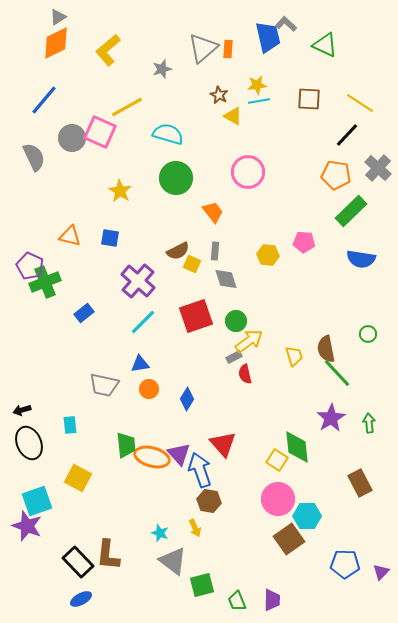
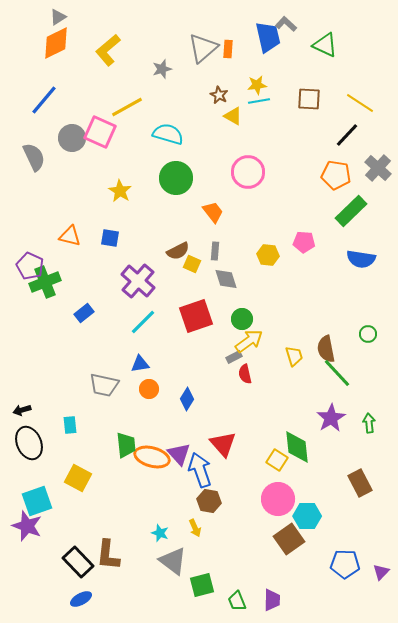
green circle at (236, 321): moved 6 px right, 2 px up
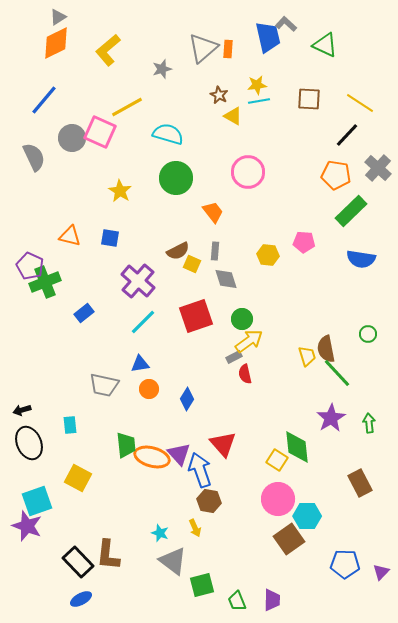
yellow trapezoid at (294, 356): moved 13 px right
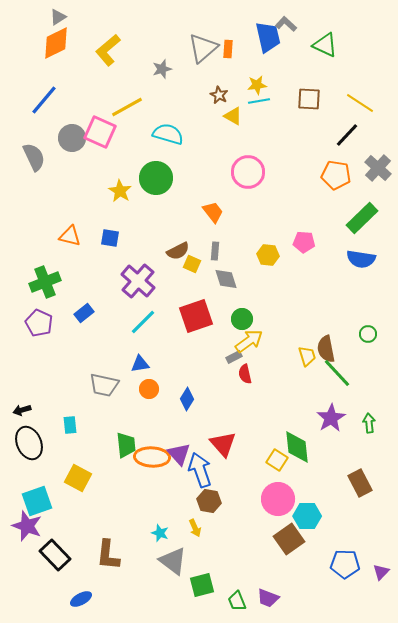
green circle at (176, 178): moved 20 px left
green rectangle at (351, 211): moved 11 px right, 7 px down
purple pentagon at (30, 266): moved 9 px right, 57 px down
orange ellipse at (152, 457): rotated 12 degrees counterclockwise
black rectangle at (78, 562): moved 23 px left, 7 px up
purple trapezoid at (272, 600): moved 4 px left, 2 px up; rotated 110 degrees clockwise
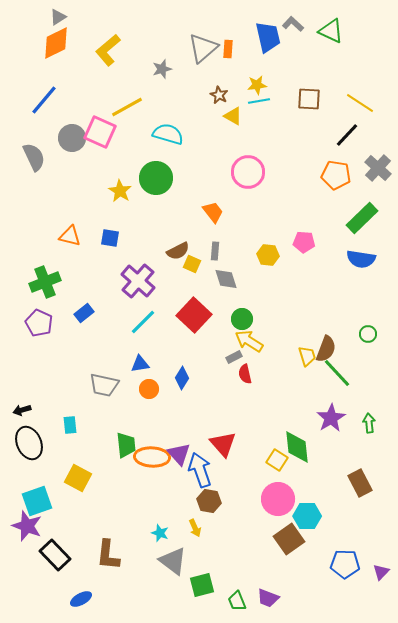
gray L-shape at (286, 24): moved 7 px right
green triangle at (325, 45): moved 6 px right, 14 px up
red square at (196, 316): moved 2 px left, 1 px up; rotated 28 degrees counterclockwise
yellow arrow at (249, 341): rotated 112 degrees counterclockwise
brown semicircle at (326, 349): rotated 148 degrees counterclockwise
blue diamond at (187, 399): moved 5 px left, 21 px up
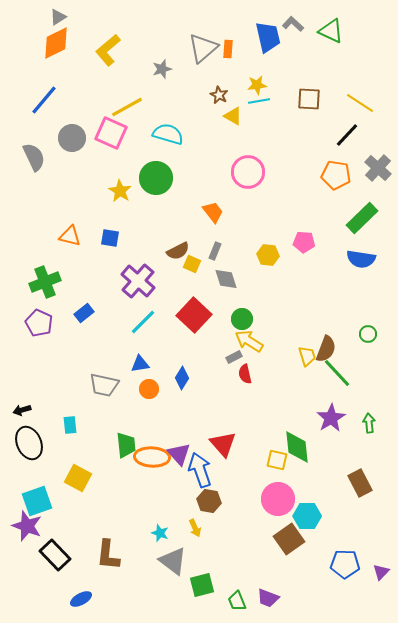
pink square at (100, 132): moved 11 px right, 1 px down
gray rectangle at (215, 251): rotated 18 degrees clockwise
yellow square at (277, 460): rotated 20 degrees counterclockwise
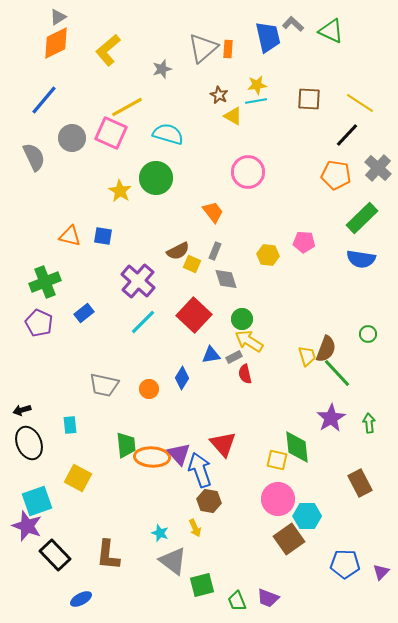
cyan line at (259, 101): moved 3 px left
blue square at (110, 238): moved 7 px left, 2 px up
blue triangle at (140, 364): moved 71 px right, 9 px up
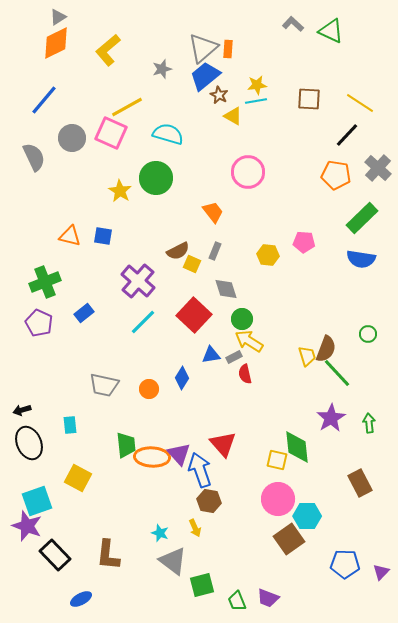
blue trapezoid at (268, 37): moved 63 px left, 39 px down; rotated 116 degrees counterclockwise
gray diamond at (226, 279): moved 10 px down
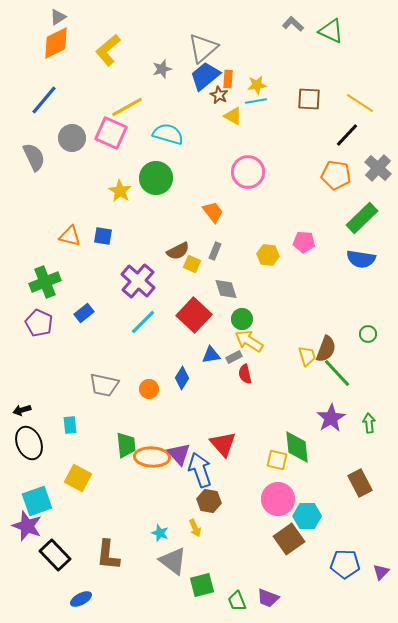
orange rectangle at (228, 49): moved 30 px down
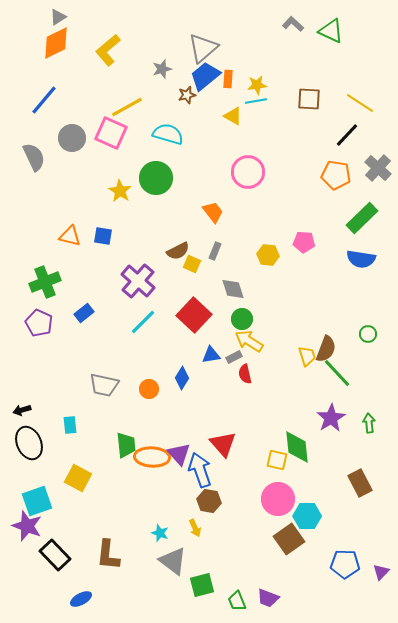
brown star at (219, 95): moved 32 px left; rotated 30 degrees clockwise
gray diamond at (226, 289): moved 7 px right
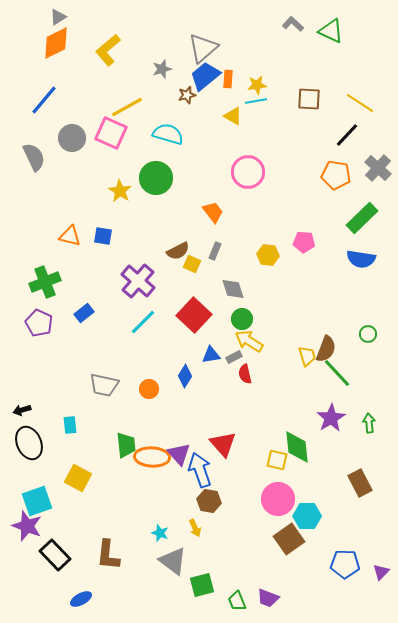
blue diamond at (182, 378): moved 3 px right, 2 px up
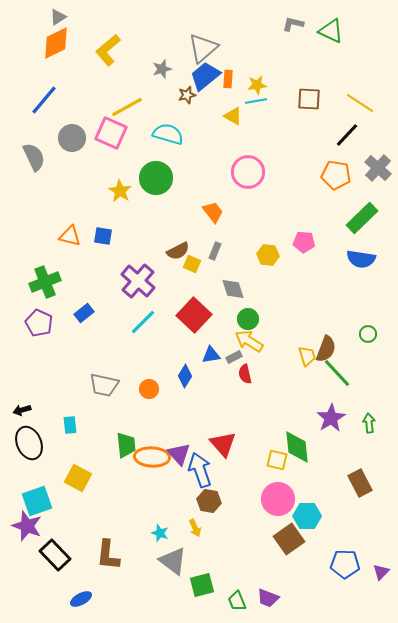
gray L-shape at (293, 24): rotated 30 degrees counterclockwise
green circle at (242, 319): moved 6 px right
